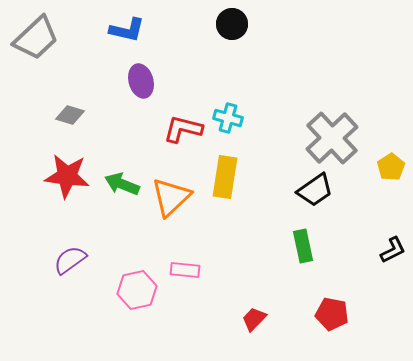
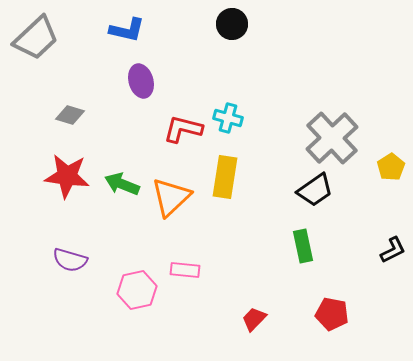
purple semicircle: rotated 128 degrees counterclockwise
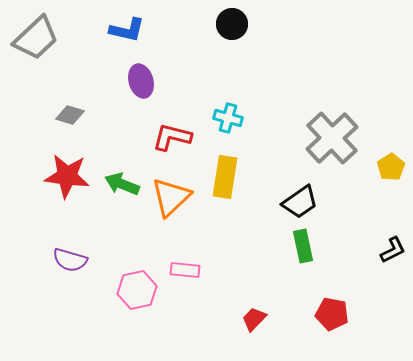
red L-shape: moved 11 px left, 8 px down
black trapezoid: moved 15 px left, 12 px down
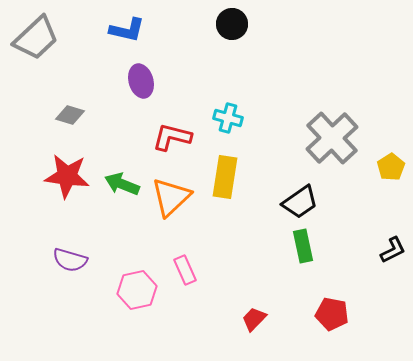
pink rectangle: rotated 60 degrees clockwise
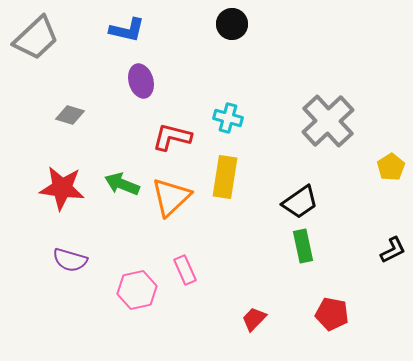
gray cross: moved 4 px left, 17 px up
red star: moved 5 px left, 12 px down
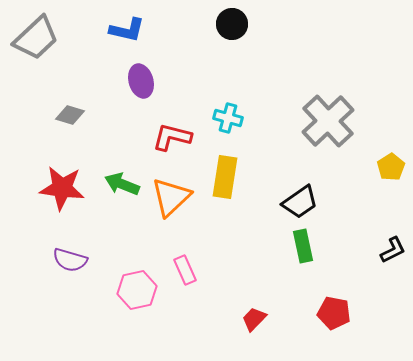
red pentagon: moved 2 px right, 1 px up
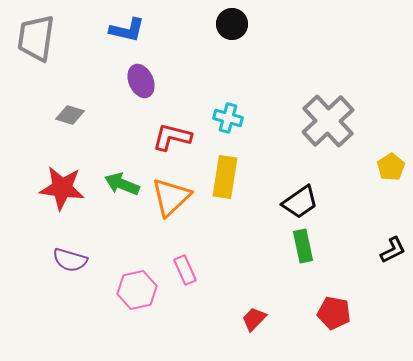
gray trapezoid: rotated 141 degrees clockwise
purple ellipse: rotated 8 degrees counterclockwise
